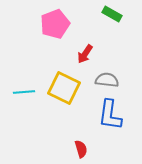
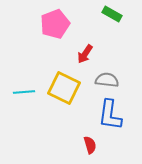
red semicircle: moved 9 px right, 4 px up
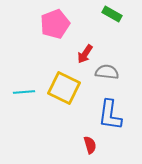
gray semicircle: moved 8 px up
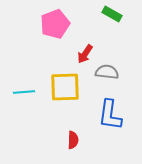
yellow square: moved 1 px right, 1 px up; rotated 28 degrees counterclockwise
red semicircle: moved 17 px left, 5 px up; rotated 18 degrees clockwise
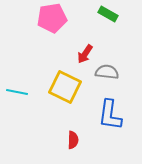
green rectangle: moved 4 px left
pink pentagon: moved 3 px left, 6 px up; rotated 12 degrees clockwise
yellow square: rotated 28 degrees clockwise
cyan line: moved 7 px left; rotated 15 degrees clockwise
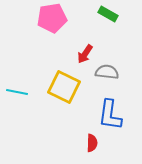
yellow square: moved 1 px left
red semicircle: moved 19 px right, 3 px down
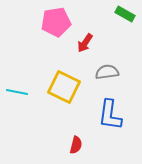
green rectangle: moved 17 px right
pink pentagon: moved 4 px right, 4 px down
red arrow: moved 11 px up
gray semicircle: rotated 15 degrees counterclockwise
red semicircle: moved 16 px left, 2 px down; rotated 12 degrees clockwise
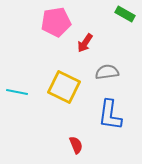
red semicircle: rotated 36 degrees counterclockwise
